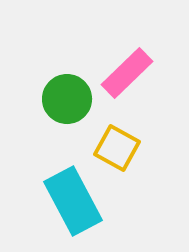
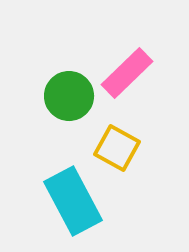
green circle: moved 2 px right, 3 px up
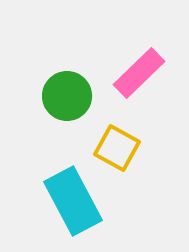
pink rectangle: moved 12 px right
green circle: moved 2 px left
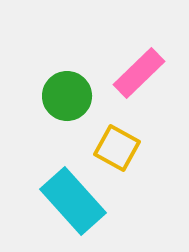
cyan rectangle: rotated 14 degrees counterclockwise
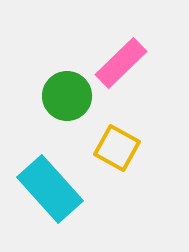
pink rectangle: moved 18 px left, 10 px up
cyan rectangle: moved 23 px left, 12 px up
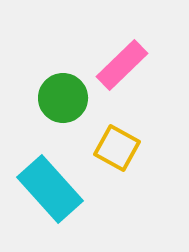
pink rectangle: moved 1 px right, 2 px down
green circle: moved 4 px left, 2 px down
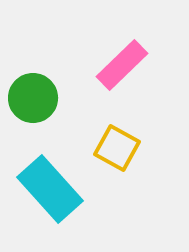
green circle: moved 30 px left
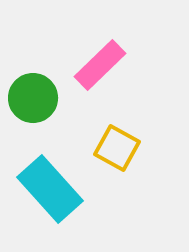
pink rectangle: moved 22 px left
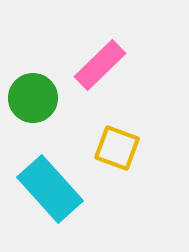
yellow square: rotated 9 degrees counterclockwise
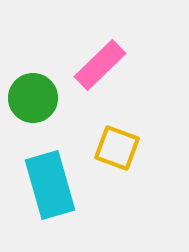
cyan rectangle: moved 4 px up; rotated 26 degrees clockwise
